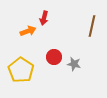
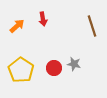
red arrow: moved 1 px left, 1 px down; rotated 24 degrees counterclockwise
brown line: rotated 30 degrees counterclockwise
orange arrow: moved 11 px left, 5 px up; rotated 21 degrees counterclockwise
red circle: moved 11 px down
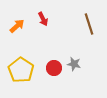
red arrow: rotated 16 degrees counterclockwise
brown line: moved 3 px left, 2 px up
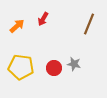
red arrow: rotated 56 degrees clockwise
brown line: rotated 40 degrees clockwise
yellow pentagon: moved 3 px up; rotated 25 degrees counterclockwise
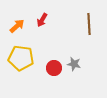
red arrow: moved 1 px left, 1 px down
brown line: rotated 25 degrees counterclockwise
yellow pentagon: moved 9 px up
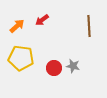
red arrow: rotated 24 degrees clockwise
brown line: moved 2 px down
gray star: moved 1 px left, 2 px down
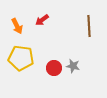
orange arrow: rotated 105 degrees clockwise
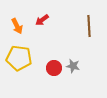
yellow pentagon: moved 2 px left
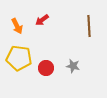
red circle: moved 8 px left
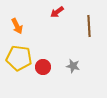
red arrow: moved 15 px right, 8 px up
red circle: moved 3 px left, 1 px up
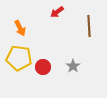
orange arrow: moved 3 px right, 2 px down
gray star: rotated 24 degrees clockwise
